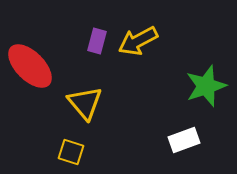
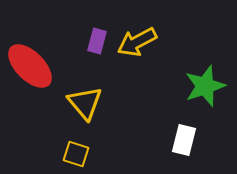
yellow arrow: moved 1 px left, 1 px down
green star: moved 1 px left
white rectangle: rotated 56 degrees counterclockwise
yellow square: moved 5 px right, 2 px down
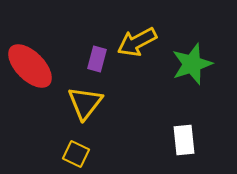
purple rectangle: moved 18 px down
green star: moved 13 px left, 22 px up
yellow triangle: rotated 18 degrees clockwise
white rectangle: rotated 20 degrees counterclockwise
yellow square: rotated 8 degrees clockwise
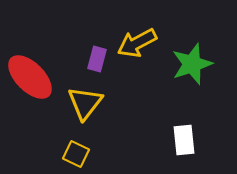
yellow arrow: moved 1 px down
red ellipse: moved 11 px down
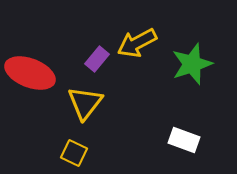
purple rectangle: rotated 25 degrees clockwise
red ellipse: moved 4 px up; rotated 24 degrees counterclockwise
white rectangle: rotated 64 degrees counterclockwise
yellow square: moved 2 px left, 1 px up
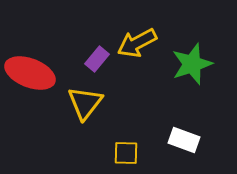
yellow square: moved 52 px right; rotated 24 degrees counterclockwise
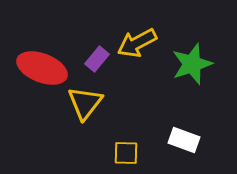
red ellipse: moved 12 px right, 5 px up
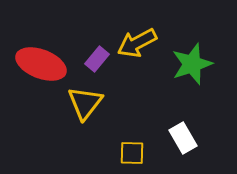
red ellipse: moved 1 px left, 4 px up
white rectangle: moved 1 px left, 2 px up; rotated 40 degrees clockwise
yellow square: moved 6 px right
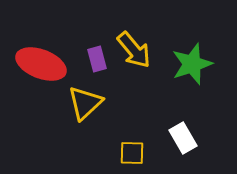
yellow arrow: moved 3 px left, 7 px down; rotated 102 degrees counterclockwise
purple rectangle: rotated 55 degrees counterclockwise
yellow triangle: rotated 9 degrees clockwise
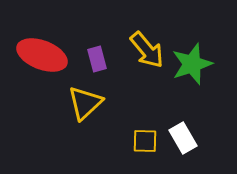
yellow arrow: moved 13 px right
red ellipse: moved 1 px right, 9 px up
yellow square: moved 13 px right, 12 px up
